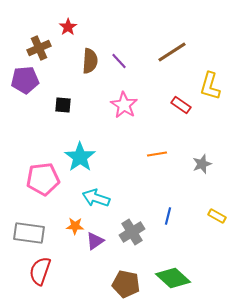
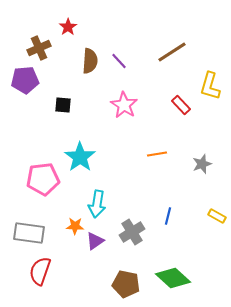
red rectangle: rotated 12 degrees clockwise
cyan arrow: moved 1 px right, 6 px down; rotated 100 degrees counterclockwise
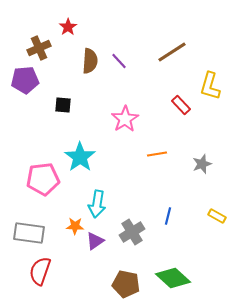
pink star: moved 1 px right, 14 px down; rotated 8 degrees clockwise
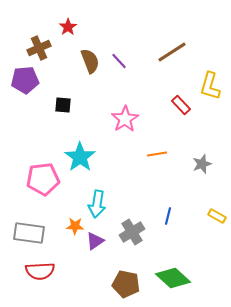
brown semicircle: rotated 25 degrees counterclockwise
red semicircle: rotated 112 degrees counterclockwise
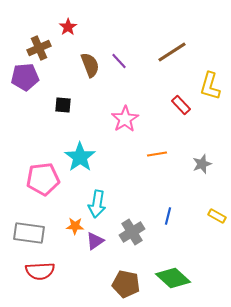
brown semicircle: moved 4 px down
purple pentagon: moved 3 px up
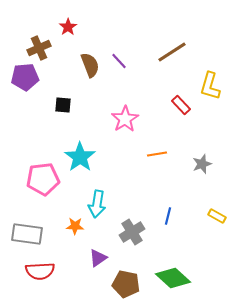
gray rectangle: moved 2 px left, 1 px down
purple triangle: moved 3 px right, 17 px down
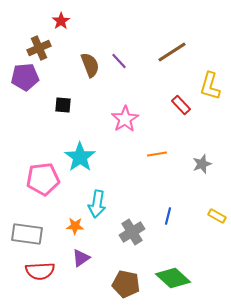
red star: moved 7 px left, 6 px up
purple triangle: moved 17 px left
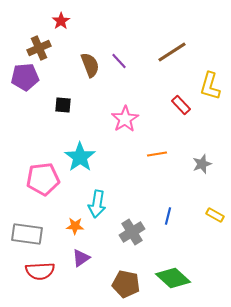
yellow rectangle: moved 2 px left, 1 px up
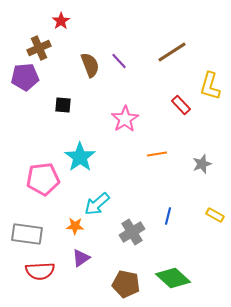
cyan arrow: rotated 40 degrees clockwise
